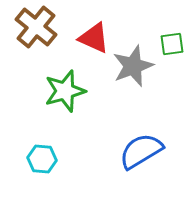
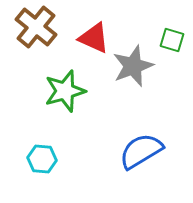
green square: moved 4 px up; rotated 25 degrees clockwise
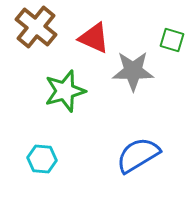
gray star: moved 5 px down; rotated 21 degrees clockwise
blue semicircle: moved 3 px left, 4 px down
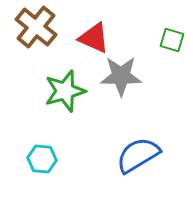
gray star: moved 12 px left, 5 px down
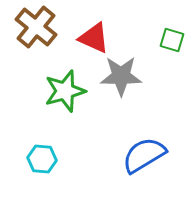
blue semicircle: moved 6 px right
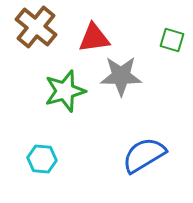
red triangle: rotated 32 degrees counterclockwise
